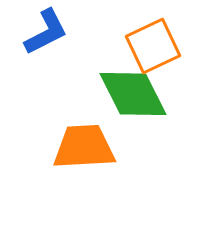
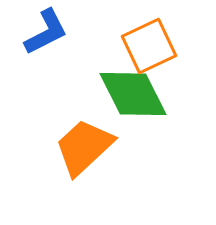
orange square: moved 4 px left
orange trapezoid: rotated 40 degrees counterclockwise
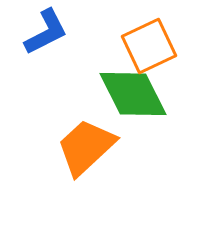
orange trapezoid: moved 2 px right
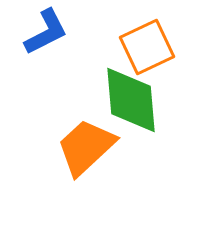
orange square: moved 2 px left, 1 px down
green diamond: moved 2 px left, 6 px down; rotated 22 degrees clockwise
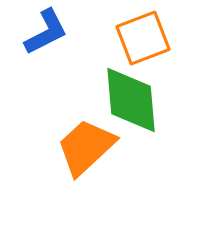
orange square: moved 4 px left, 9 px up; rotated 4 degrees clockwise
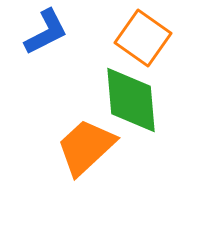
orange square: rotated 34 degrees counterclockwise
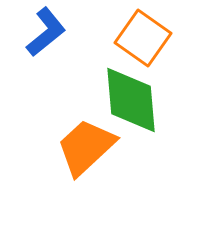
blue L-shape: rotated 12 degrees counterclockwise
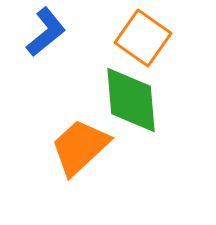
orange trapezoid: moved 6 px left
